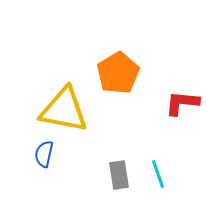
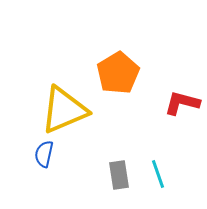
red L-shape: rotated 9 degrees clockwise
yellow triangle: rotated 34 degrees counterclockwise
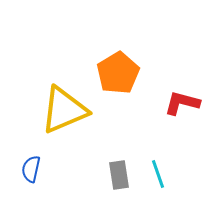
blue semicircle: moved 13 px left, 15 px down
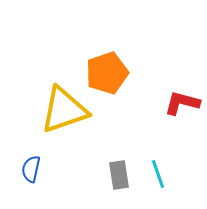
orange pentagon: moved 11 px left; rotated 12 degrees clockwise
yellow triangle: rotated 4 degrees clockwise
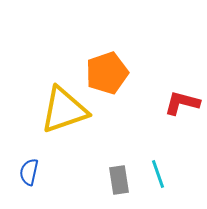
blue semicircle: moved 2 px left, 3 px down
gray rectangle: moved 5 px down
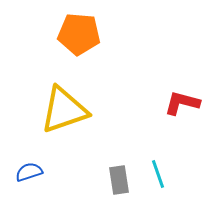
orange pentagon: moved 28 px left, 39 px up; rotated 24 degrees clockwise
blue semicircle: rotated 60 degrees clockwise
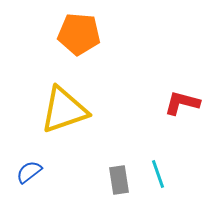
blue semicircle: rotated 20 degrees counterclockwise
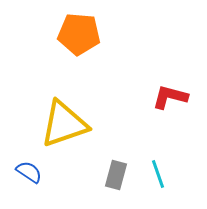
red L-shape: moved 12 px left, 6 px up
yellow triangle: moved 14 px down
blue semicircle: rotated 72 degrees clockwise
gray rectangle: moved 3 px left, 5 px up; rotated 24 degrees clockwise
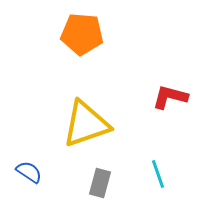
orange pentagon: moved 3 px right
yellow triangle: moved 22 px right
gray rectangle: moved 16 px left, 8 px down
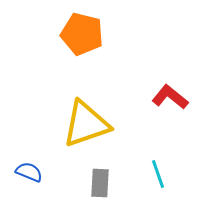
orange pentagon: rotated 9 degrees clockwise
red L-shape: rotated 24 degrees clockwise
blue semicircle: rotated 12 degrees counterclockwise
gray rectangle: rotated 12 degrees counterclockwise
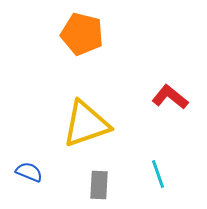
gray rectangle: moved 1 px left, 2 px down
